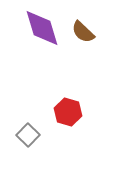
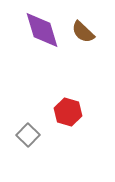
purple diamond: moved 2 px down
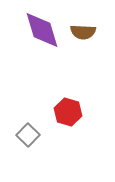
brown semicircle: rotated 40 degrees counterclockwise
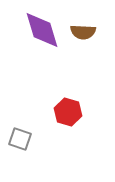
gray square: moved 8 px left, 4 px down; rotated 25 degrees counterclockwise
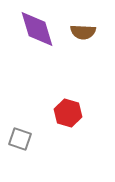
purple diamond: moved 5 px left, 1 px up
red hexagon: moved 1 px down
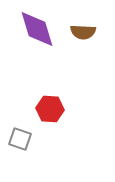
red hexagon: moved 18 px left, 4 px up; rotated 12 degrees counterclockwise
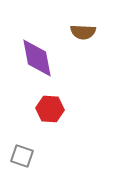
purple diamond: moved 29 px down; rotated 6 degrees clockwise
gray square: moved 2 px right, 17 px down
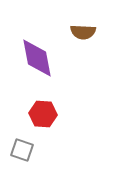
red hexagon: moved 7 px left, 5 px down
gray square: moved 6 px up
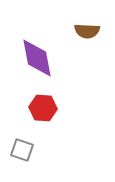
brown semicircle: moved 4 px right, 1 px up
red hexagon: moved 6 px up
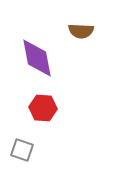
brown semicircle: moved 6 px left
